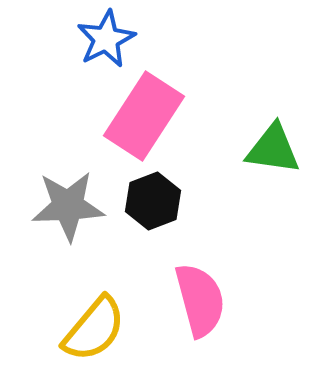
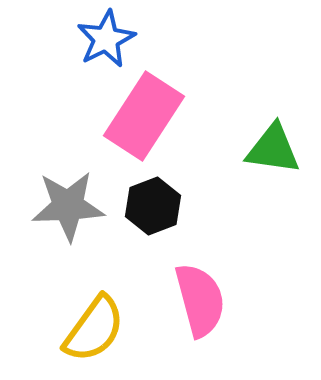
black hexagon: moved 5 px down
yellow semicircle: rotated 4 degrees counterclockwise
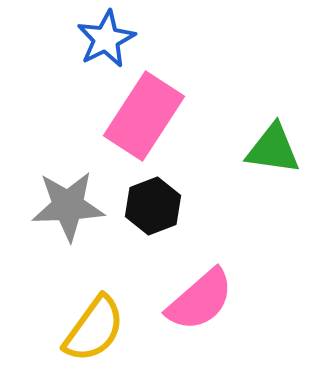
pink semicircle: rotated 64 degrees clockwise
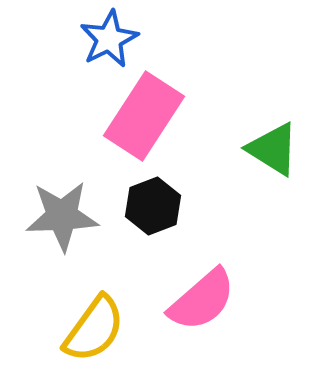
blue star: moved 3 px right
green triangle: rotated 24 degrees clockwise
gray star: moved 6 px left, 10 px down
pink semicircle: moved 2 px right
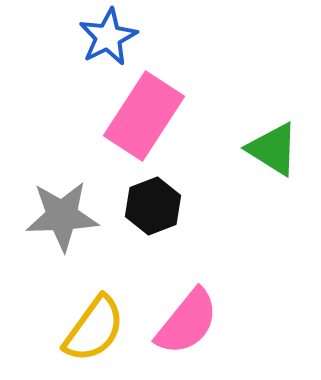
blue star: moved 1 px left, 2 px up
pink semicircle: moved 15 px left, 22 px down; rotated 10 degrees counterclockwise
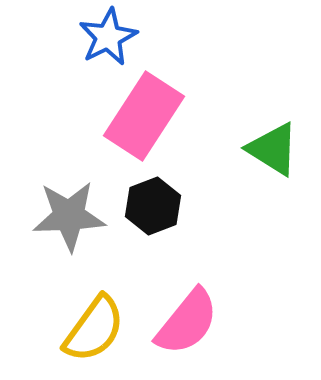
gray star: moved 7 px right
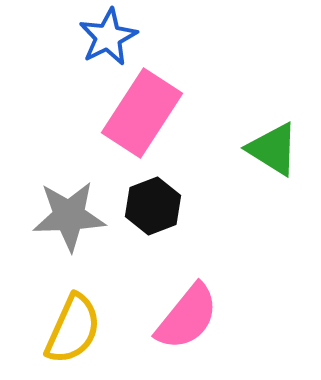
pink rectangle: moved 2 px left, 3 px up
pink semicircle: moved 5 px up
yellow semicircle: moved 21 px left; rotated 12 degrees counterclockwise
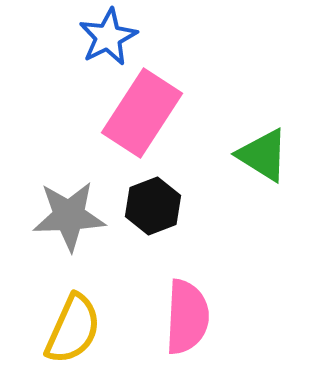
green triangle: moved 10 px left, 6 px down
pink semicircle: rotated 36 degrees counterclockwise
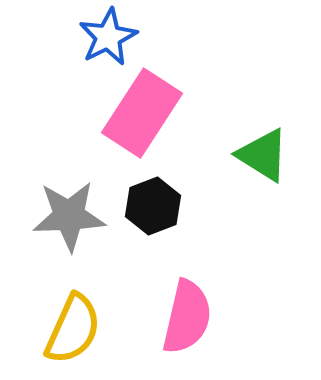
pink semicircle: rotated 10 degrees clockwise
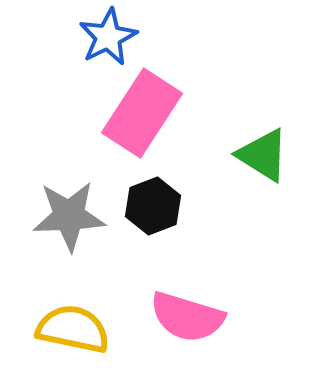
pink semicircle: rotated 94 degrees clockwise
yellow semicircle: rotated 102 degrees counterclockwise
